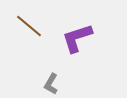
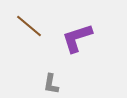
gray L-shape: rotated 20 degrees counterclockwise
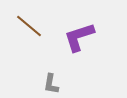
purple L-shape: moved 2 px right, 1 px up
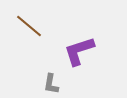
purple L-shape: moved 14 px down
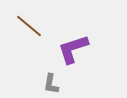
purple L-shape: moved 6 px left, 2 px up
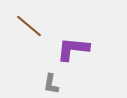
purple L-shape: rotated 24 degrees clockwise
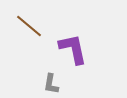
purple L-shape: rotated 72 degrees clockwise
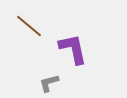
gray L-shape: moved 2 px left, 1 px up; rotated 65 degrees clockwise
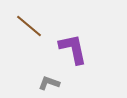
gray L-shape: rotated 35 degrees clockwise
